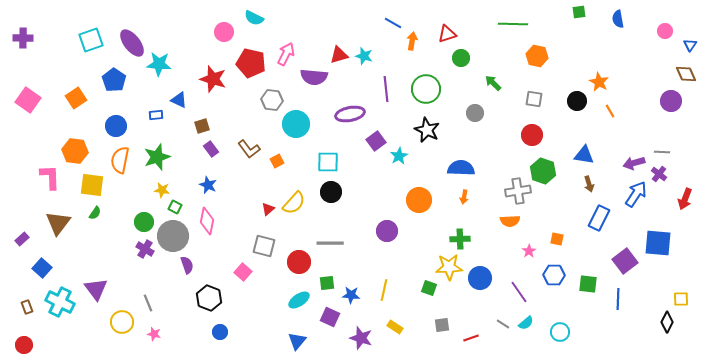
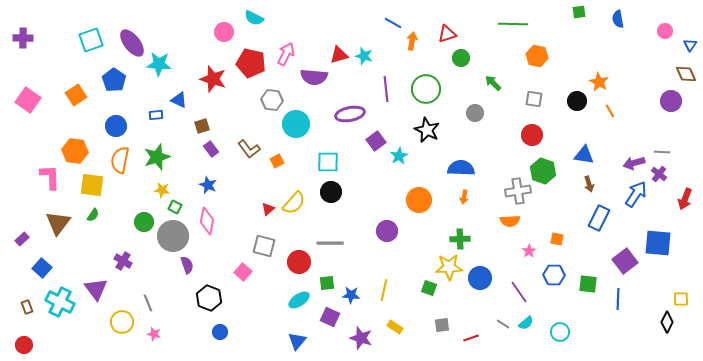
orange square at (76, 98): moved 3 px up
green semicircle at (95, 213): moved 2 px left, 2 px down
purple cross at (145, 249): moved 22 px left, 12 px down
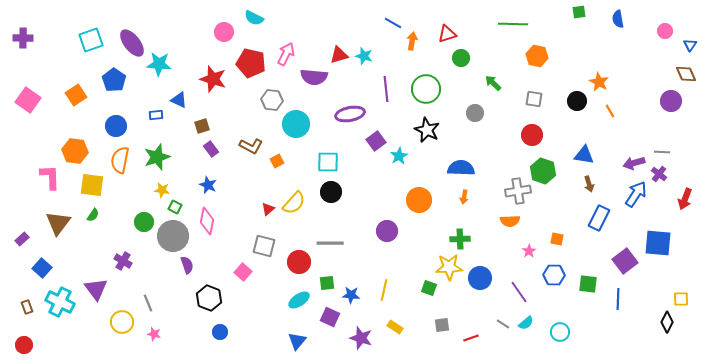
brown L-shape at (249, 149): moved 2 px right, 3 px up; rotated 25 degrees counterclockwise
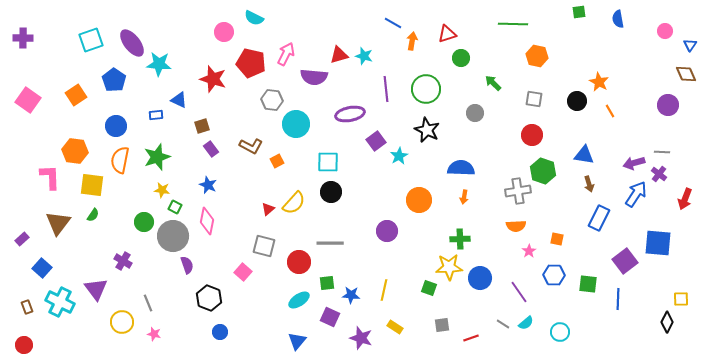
purple circle at (671, 101): moved 3 px left, 4 px down
orange semicircle at (510, 221): moved 6 px right, 5 px down
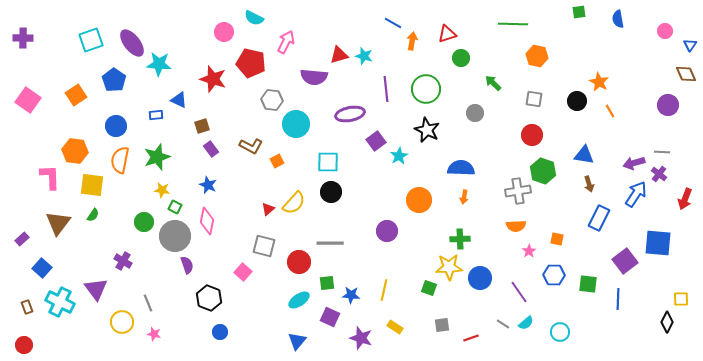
pink arrow at (286, 54): moved 12 px up
gray circle at (173, 236): moved 2 px right
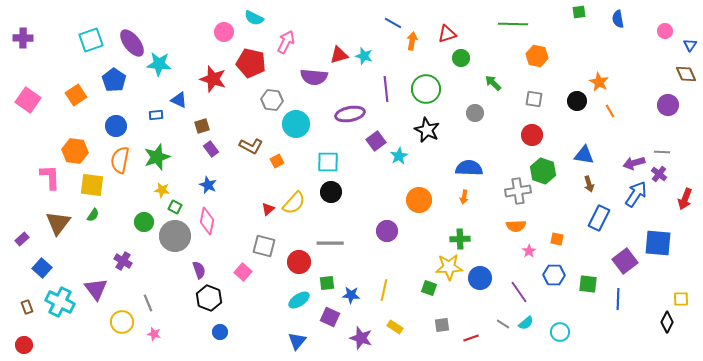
blue semicircle at (461, 168): moved 8 px right
purple semicircle at (187, 265): moved 12 px right, 5 px down
